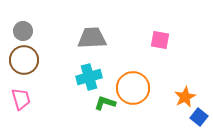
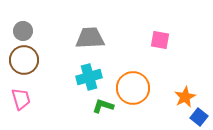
gray trapezoid: moved 2 px left
green L-shape: moved 2 px left, 3 px down
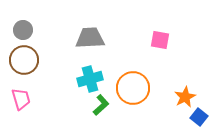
gray circle: moved 1 px up
cyan cross: moved 1 px right, 2 px down
green L-shape: moved 2 px left, 1 px up; rotated 120 degrees clockwise
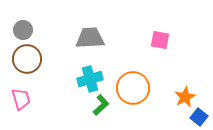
brown circle: moved 3 px right, 1 px up
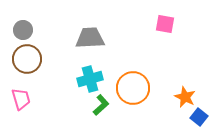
pink square: moved 5 px right, 16 px up
orange star: rotated 20 degrees counterclockwise
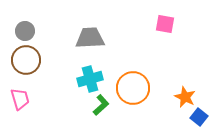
gray circle: moved 2 px right, 1 px down
brown circle: moved 1 px left, 1 px down
pink trapezoid: moved 1 px left
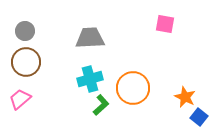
brown circle: moved 2 px down
pink trapezoid: rotated 115 degrees counterclockwise
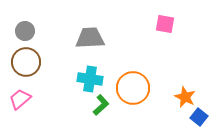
cyan cross: rotated 25 degrees clockwise
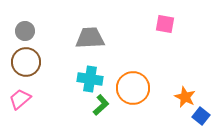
blue square: moved 2 px right, 1 px up
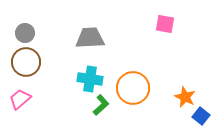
gray circle: moved 2 px down
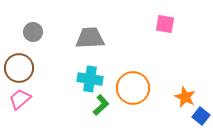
gray circle: moved 8 px right, 1 px up
brown circle: moved 7 px left, 6 px down
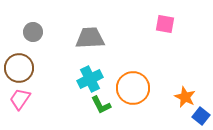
cyan cross: rotated 35 degrees counterclockwise
pink trapezoid: rotated 15 degrees counterclockwise
green L-shape: rotated 105 degrees clockwise
